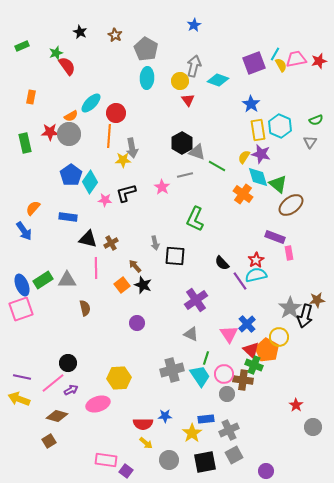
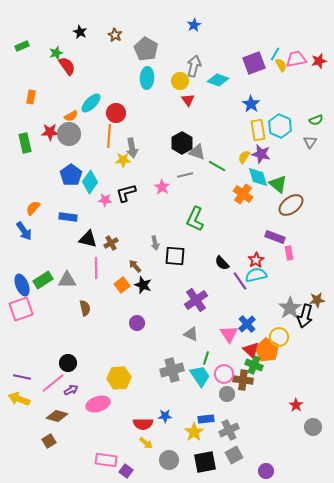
yellow star at (192, 433): moved 2 px right, 1 px up
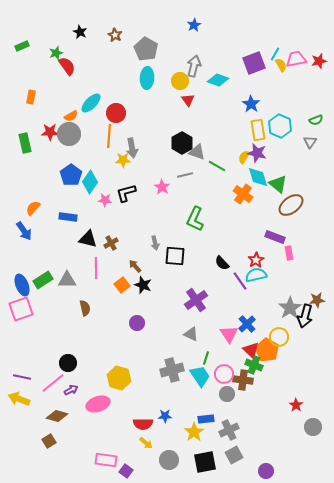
purple star at (261, 154): moved 4 px left, 1 px up
yellow hexagon at (119, 378): rotated 20 degrees clockwise
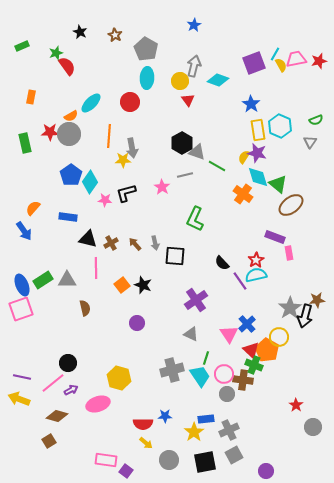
red circle at (116, 113): moved 14 px right, 11 px up
brown arrow at (135, 266): moved 22 px up
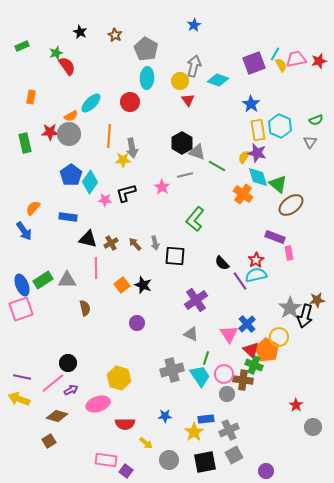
green L-shape at (195, 219): rotated 15 degrees clockwise
red semicircle at (143, 424): moved 18 px left
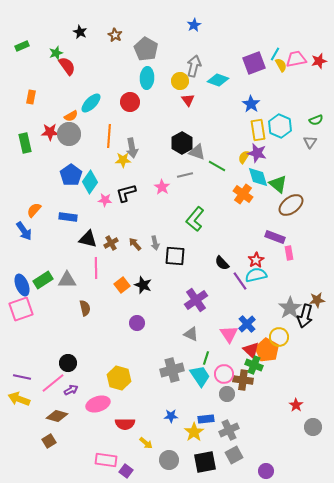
orange semicircle at (33, 208): moved 1 px right, 2 px down
blue star at (165, 416): moved 6 px right
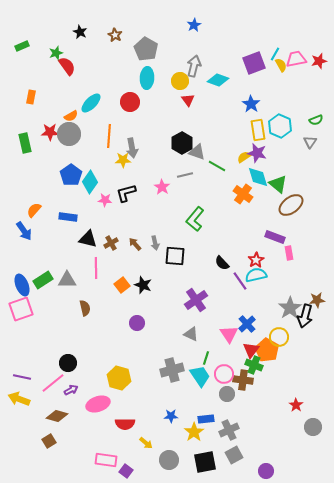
yellow semicircle at (244, 157): rotated 24 degrees clockwise
red triangle at (251, 350): rotated 24 degrees clockwise
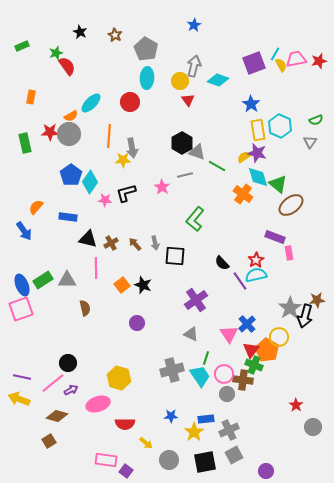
orange semicircle at (34, 210): moved 2 px right, 3 px up
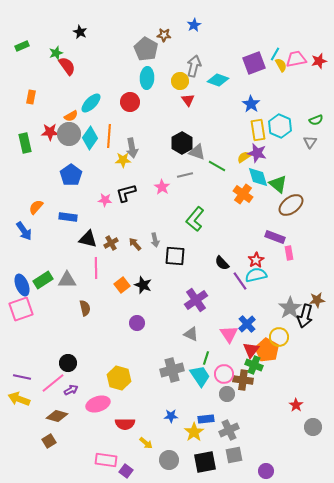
brown star at (115, 35): moved 49 px right; rotated 24 degrees counterclockwise
cyan diamond at (90, 182): moved 44 px up
gray arrow at (155, 243): moved 3 px up
gray square at (234, 455): rotated 18 degrees clockwise
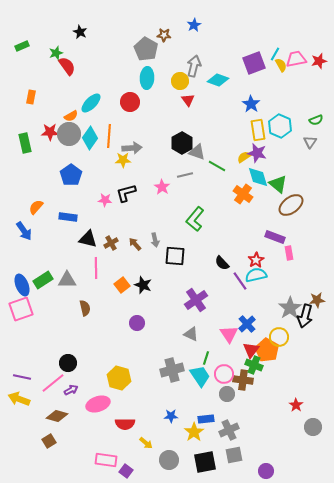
gray arrow at (132, 148): rotated 84 degrees counterclockwise
